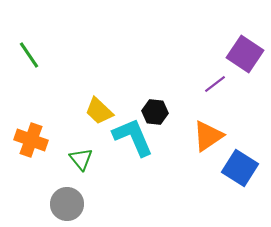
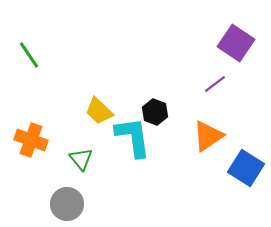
purple square: moved 9 px left, 11 px up
black hexagon: rotated 15 degrees clockwise
cyan L-shape: rotated 15 degrees clockwise
blue square: moved 6 px right
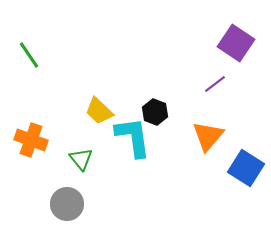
orange triangle: rotated 16 degrees counterclockwise
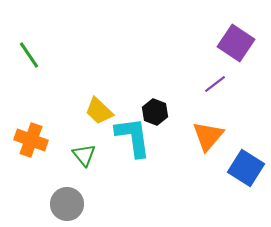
green triangle: moved 3 px right, 4 px up
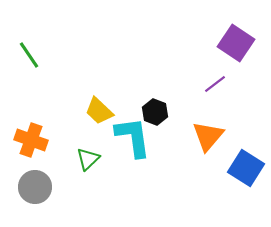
green triangle: moved 4 px right, 4 px down; rotated 25 degrees clockwise
gray circle: moved 32 px left, 17 px up
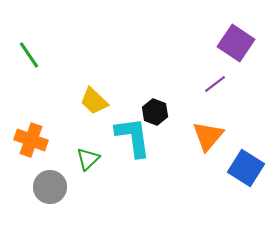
yellow trapezoid: moved 5 px left, 10 px up
gray circle: moved 15 px right
